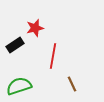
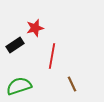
red line: moved 1 px left
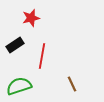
red star: moved 4 px left, 10 px up
red line: moved 10 px left
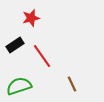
red line: rotated 45 degrees counterclockwise
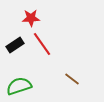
red star: rotated 12 degrees clockwise
red line: moved 12 px up
brown line: moved 5 px up; rotated 28 degrees counterclockwise
